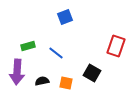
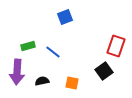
blue line: moved 3 px left, 1 px up
black square: moved 12 px right, 2 px up; rotated 24 degrees clockwise
orange square: moved 6 px right
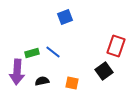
green rectangle: moved 4 px right, 7 px down
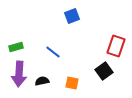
blue square: moved 7 px right, 1 px up
green rectangle: moved 16 px left, 6 px up
purple arrow: moved 2 px right, 2 px down
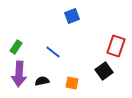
green rectangle: rotated 40 degrees counterclockwise
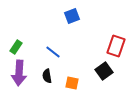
purple arrow: moved 1 px up
black semicircle: moved 5 px right, 5 px up; rotated 88 degrees counterclockwise
